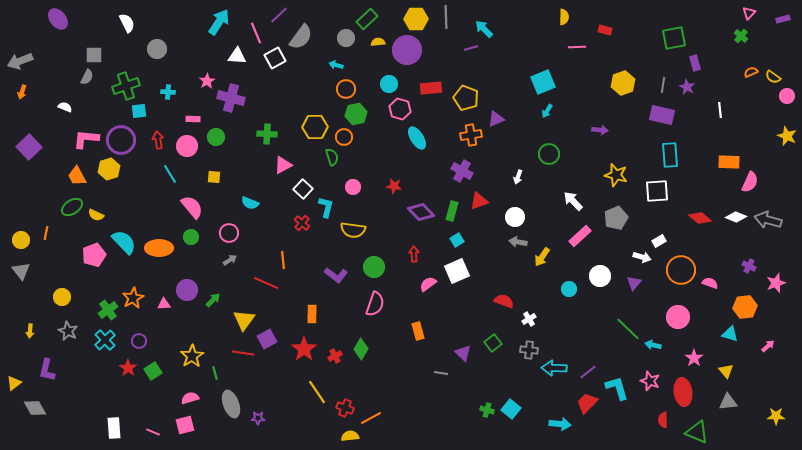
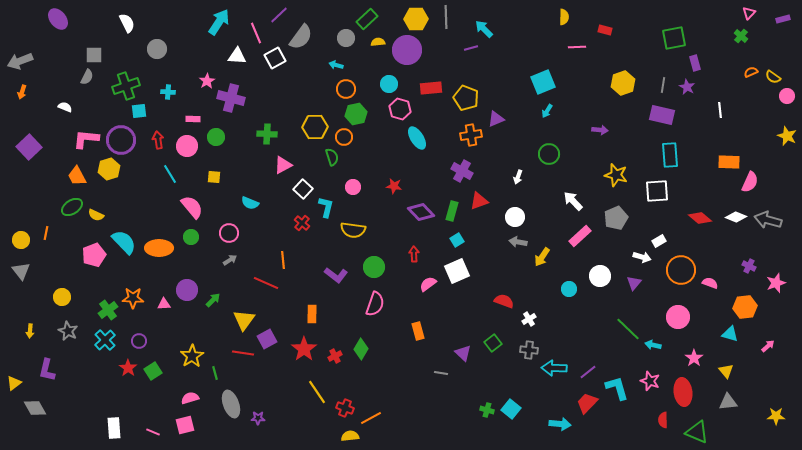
orange star at (133, 298): rotated 30 degrees clockwise
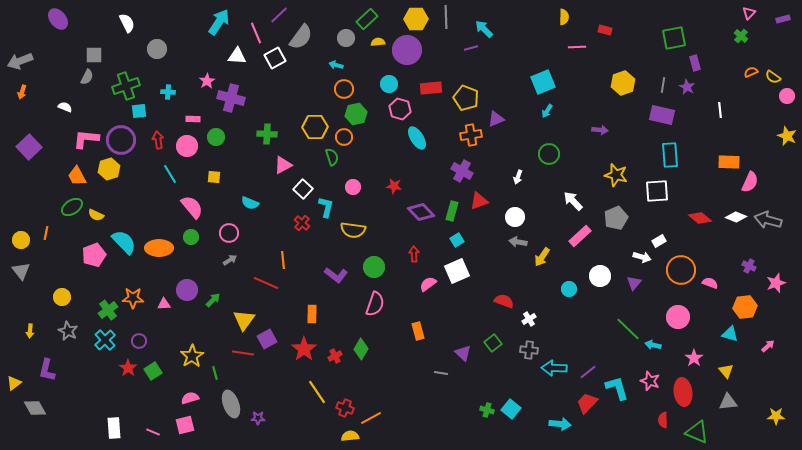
orange circle at (346, 89): moved 2 px left
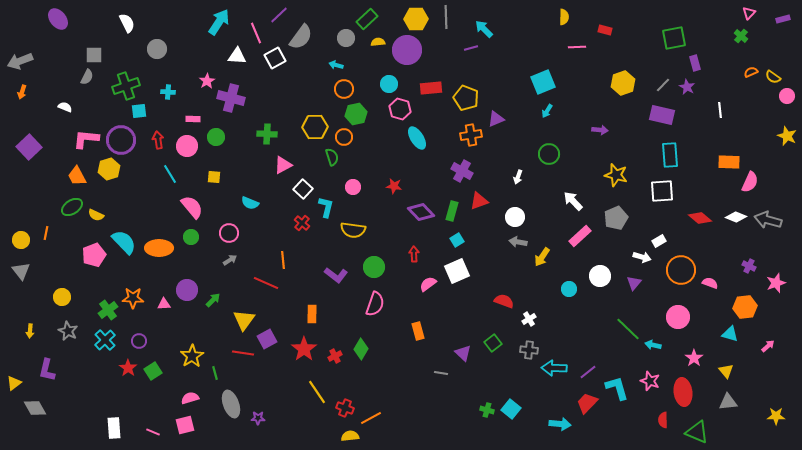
gray line at (663, 85): rotated 35 degrees clockwise
white square at (657, 191): moved 5 px right
